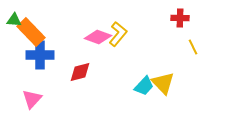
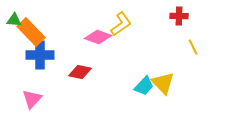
red cross: moved 1 px left, 2 px up
yellow L-shape: moved 3 px right, 10 px up; rotated 15 degrees clockwise
red diamond: rotated 25 degrees clockwise
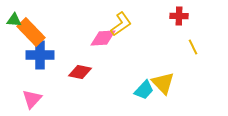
pink diamond: moved 5 px right, 1 px down; rotated 24 degrees counterclockwise
cyan trapezoid: moved 4 px down
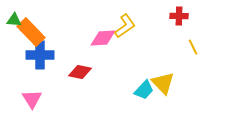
yellow L-shape: moved 4 px right, 2 px down
pink triangle: rotated 15 degrees counterclockwise
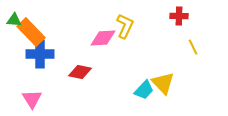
yellow L-shape: rotated 30 degrees counterclockwise
blue cross: moved 1 px up
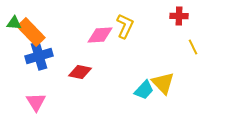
green triangle: moved 3 px down
pink diamond: moved 3 px left, 3 px up
blue cross: moved 1 px left, 2 px down; rotated 16 degrees counterclockwise
pink triangle: moved 4 px right, 3 px down
